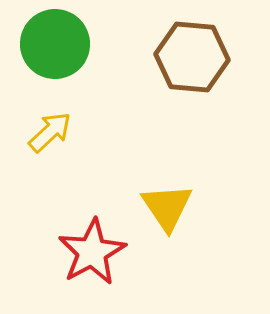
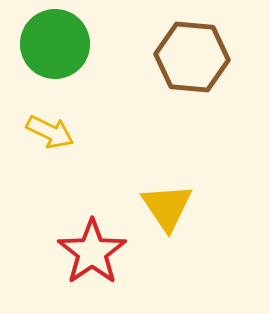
yellow arrow: rotated 69 degrees clockwise
red star: rotated 6 degrees counterclockwise
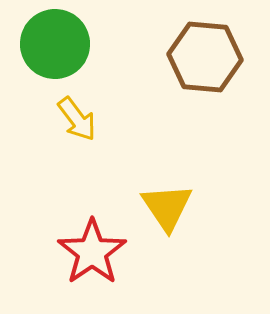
brown hexagon: moved 13 px right
yellow arrow: moved 27 px right, 13 px up; rotated 27 degrees clockwise
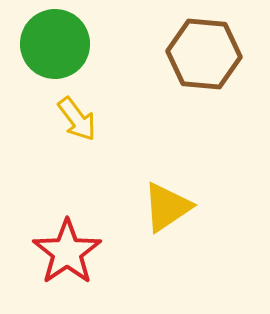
brown hexagon: moved 1 px left, 3 px up
yellow triangle: rotated 30 degrees clockwise
red star: moved 25 px left
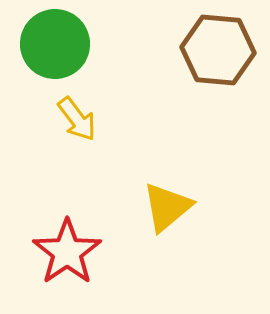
brown hexagon: moved 14 px right, 4 px up
yellow triangle: rotated 6 degrees counterclockwise
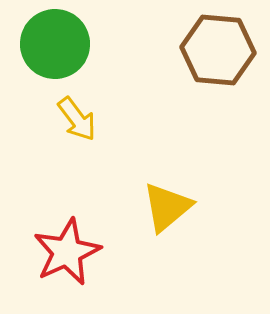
red star: rotated 10 degrees clockwise
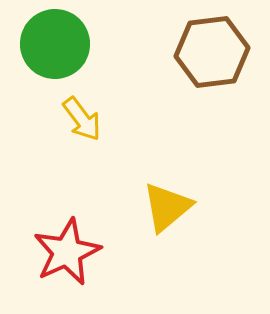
brown hexagon: moved 6 px left, 2 px down; rotated 12 degrees counterclockwise
yellow arrow: moved 5 px right
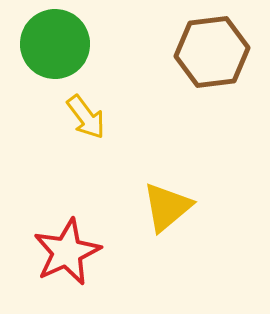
yellow arrow: moved 4 px right, 2 px up
